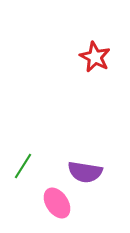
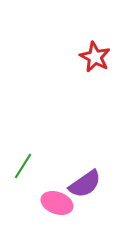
purple semicircle: moved 12 px down; rotated 44 degrees counterclockwise
pink ellipse: rotated 36 degrees counterclockwise
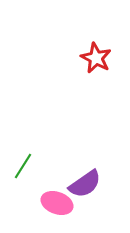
red star: moved 1 px right, 1 px down
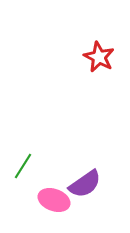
red star: moved 3 px right, 1 px up
pink ellipse: moved 3 px left, 3 px up
